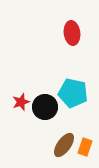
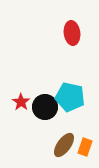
cyan pentagon: moved 3 px left, 4 px down
red star: rotated 18 degrees counterclockwise
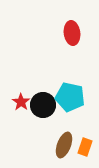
black circle: moved 2 px left, 2 px up
brown ellipse: rotated 15 degrees counterclockwise
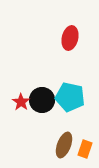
red ellipse: moved 2 px left, 5 px down; rotated 20 degrees clockwise
black circle: moved 1 px left, 5 px up
orange rectangle: moved 2 px down
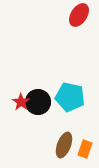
red ellipse: moved 9 px right, 23 px up; rotated 20 degrees clockwise
black circle: moved 4 px left, 2 px down
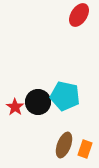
cyan pentagon: moved 5 px left, 1 px up
red star: moved 6 px left, 5 px down
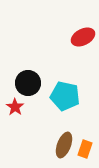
red ellipse: moved 4 px right, 22 px down; rotated 30 degrees clockwise
black circle: moved 10 px left, 19 px up
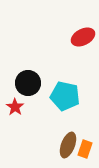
brown ellipse: moved 4 px right
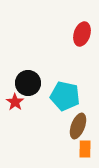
red ellipse: moved 1 px left, 3 px up; rotated 45 degrees counterclockwise
red star: moved 5 px up
brown ellipse: moved 10 px right, 19 px up
orange rectangle: rotated 18 degrees counterclockwise
